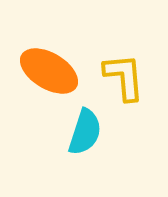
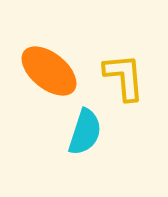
orange ellipse: rotated 8 degrees clockwise
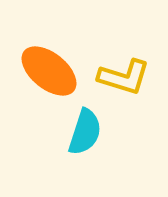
yellow L-shape: rotated 112 degrees clockwise
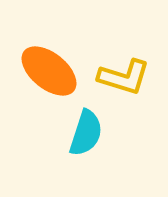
cyan semicircle: moved 1 px right, 1 px down
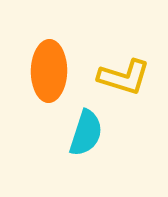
orange ellipse: rotated 52 degrees clockwise
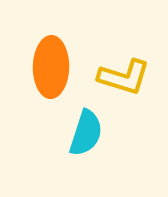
orange ellipse: moved 2 px right, 4 px up
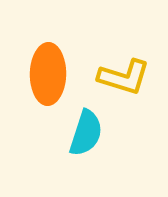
orange ellipse: moved 3 px left, 7 px down
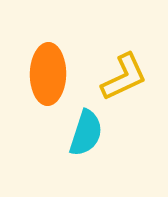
yellow L-shape: rotated 42 degrees counterclockwise
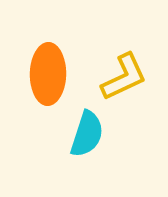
cyan semicircle: moved 1 px right, 1 px down
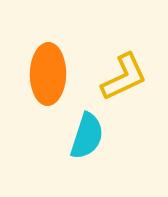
cyan semicircle: moved 2 px down
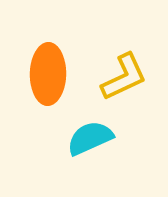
cyan semicircle: moved 3 px right, 2 px down; rotated 132 degrees counterclockwise
